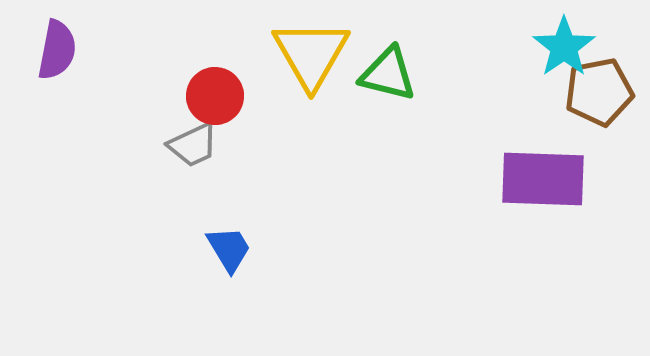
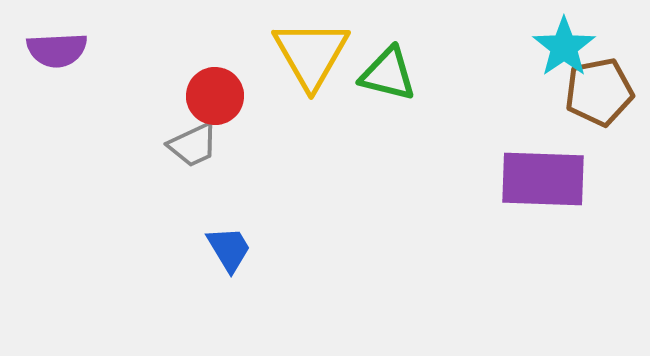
purple semicircle: rotated 76 degrees clockwise
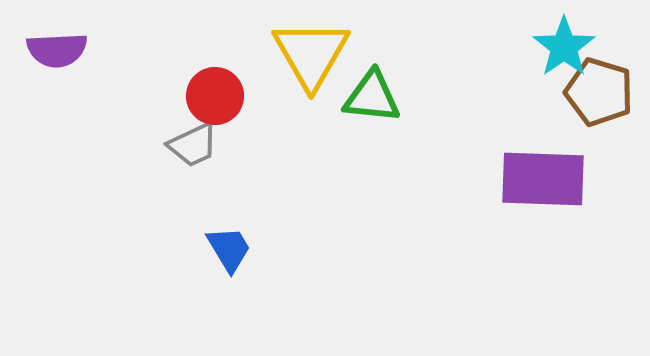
green triangle: moved 16 px left, 23 px down; rotated 8 degrees counterclockwise
brown pentagon: rotated 28 degrees clockwise
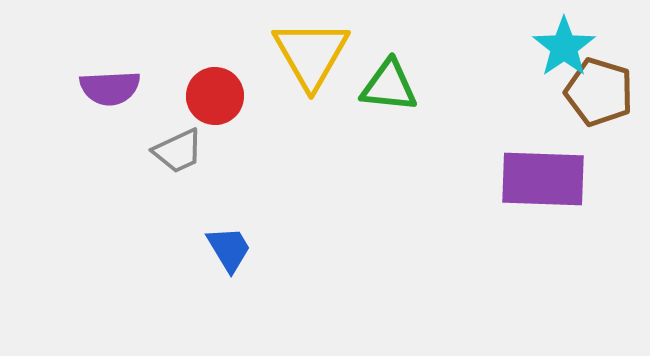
purple semicircle: moved 53 px right, 38 px down
green triangle: moved 17 px right, 11 px up
gray trapezoid: moved 15 px left, 6 px down
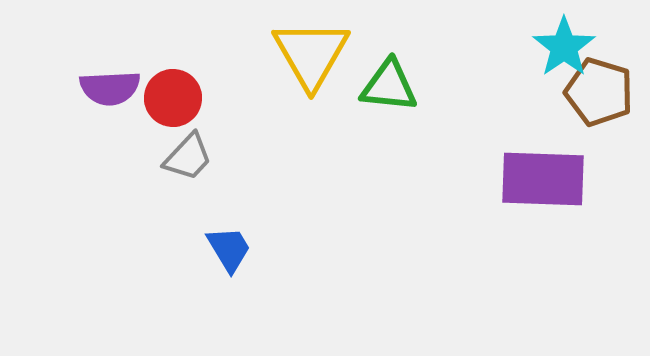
red circle: moved 42 px left, 2 px down
gray trapezoid: moved 10 px right, 6 px down; rotated 22 degrees counterclockwise
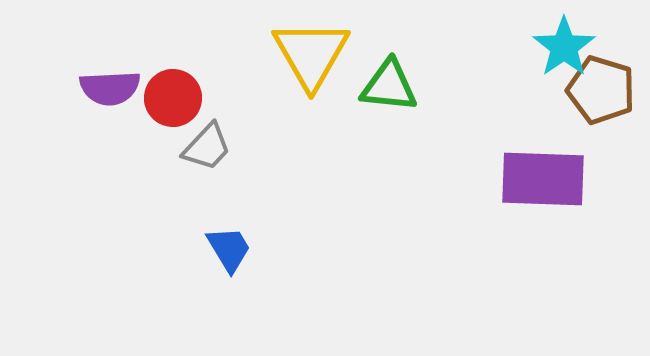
brown pentagon: moved 2 px right, 2 px up
gray trapezoid: moved 19 px right, 10 px up
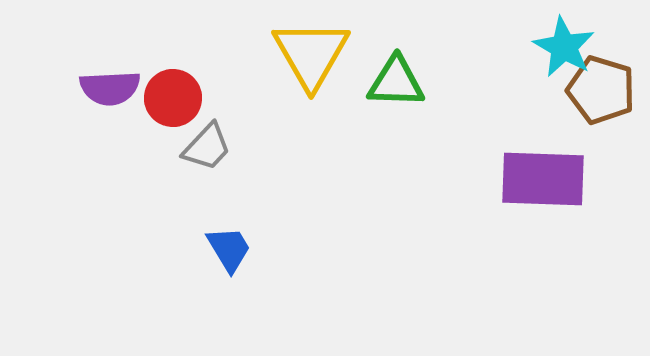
cyan star: rotated 8 degrees counterclockwise
green triangle: moved 7 px right, 4 px up; rotated 4 degrees counterclockwise
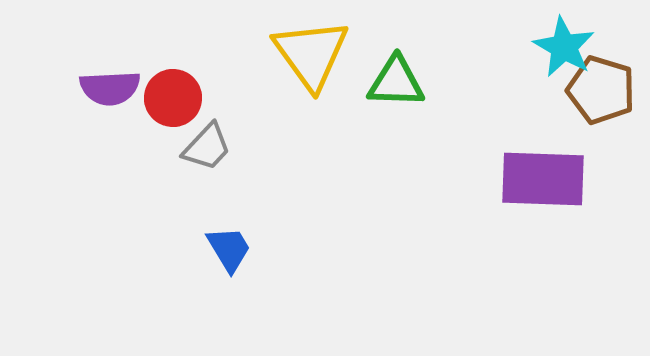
yellow triangle: rotated 6 degrees counterclockwise
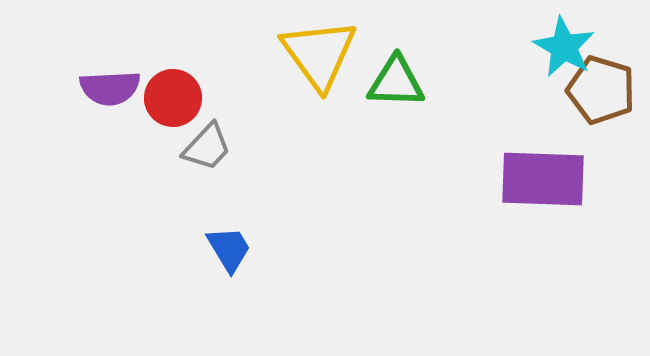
yellow triangle: moved 8 px right
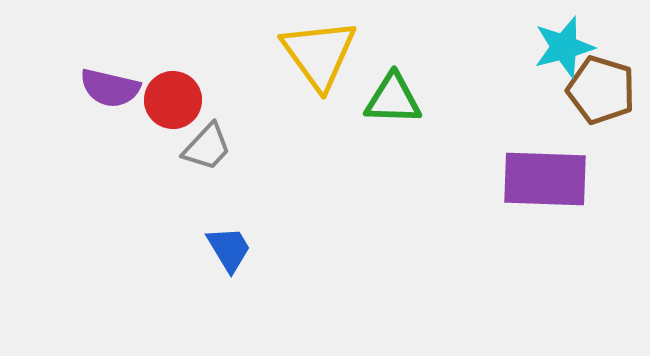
cyan star: rotated 28 degrees clockwise
green triangle: moved 3 px left, 17 px down
purple semicircle: rotated 16 degrees clockwise
red circle: moved 2 px down
purple rectangle: moved 2 px right
